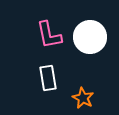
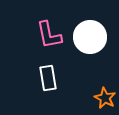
orange star: moved 22 px right
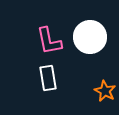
pink L-shape: moved 6 px down
orange star: moved 7 px up
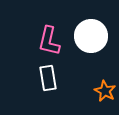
white circle: moved 1 px right, 1 px up
pink L-shape: rotated 24 degrees clockwise
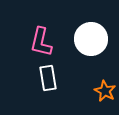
white circle: moved 3 px down
pink L-shape: moved 8 px left, 1 px down
